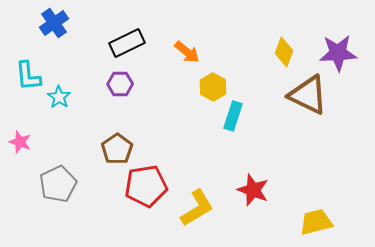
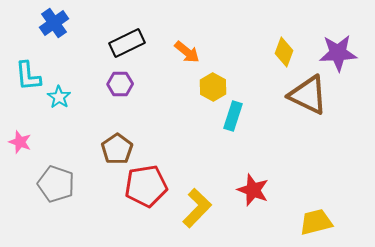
gray pentagon: moved 2 px left; rotated 27 degrees counterclockwise
yellow L-shape: rotated 15 degrees counterclockwise
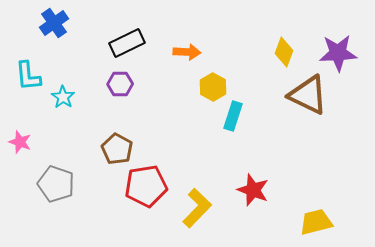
orange arrow: rotated 36 degrees counterclockwise
cyan star: moved 4 px right
brown pentagon: rotated 8 degrees counterclockwise
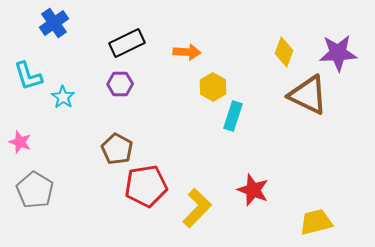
cyan L-shape: rotated 12 degrees counterclockwise
gray pentagon: moved 21 px left, 6 px down; rotated 12 degrees clockwise
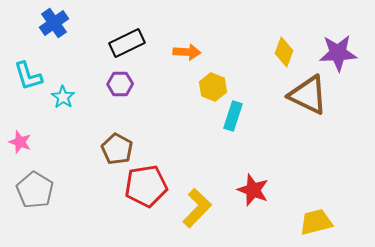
yellow hexagon: rotated 8 degrees counterclockwise
